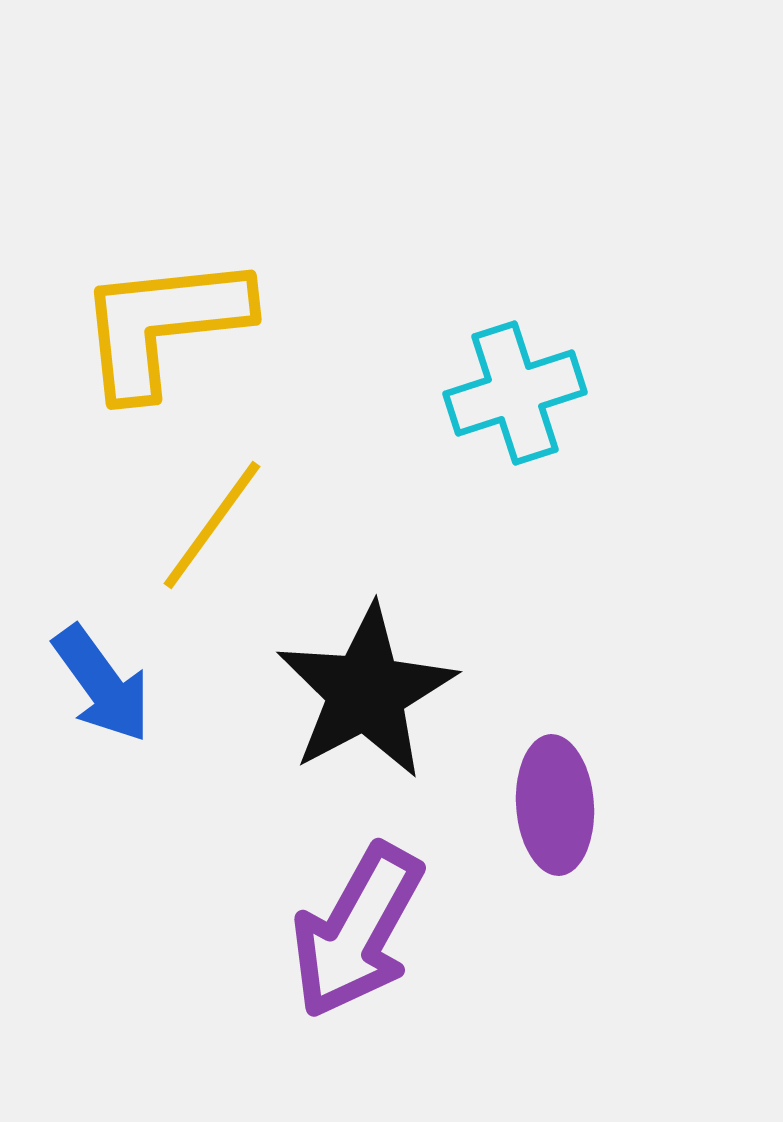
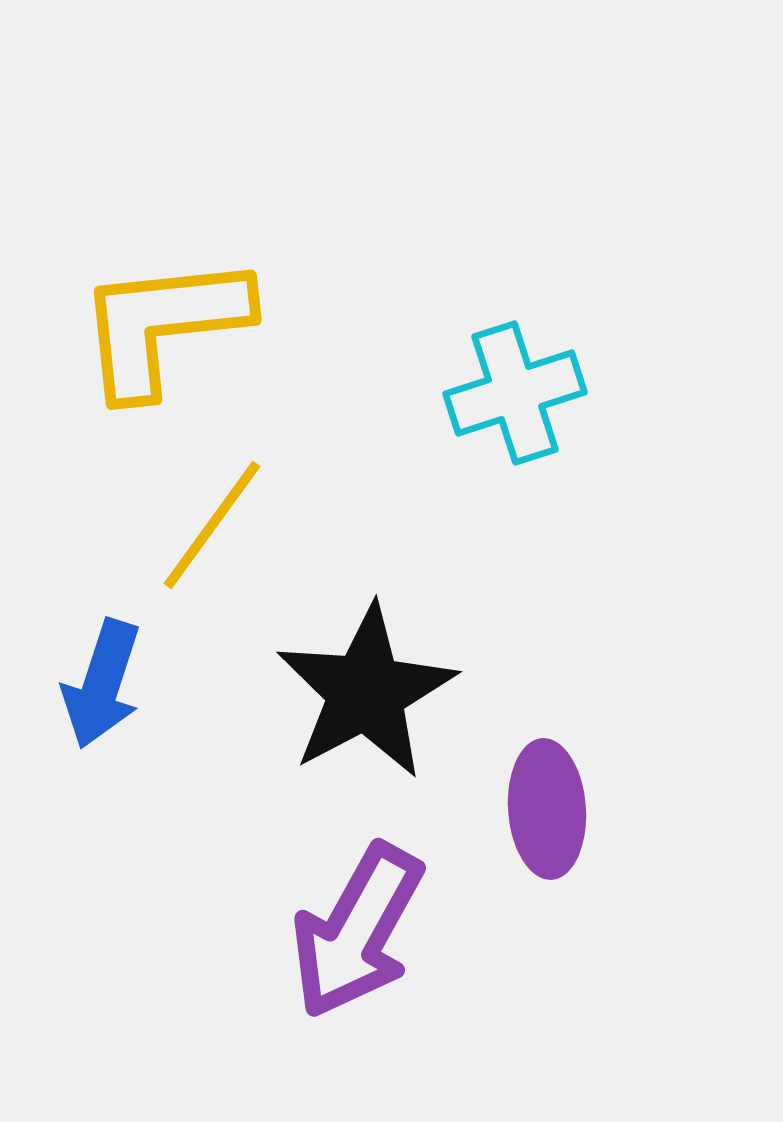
blue arrow: rotated 54 degrees clockwise
purple ellipse: moved 8 px left, 4 px down
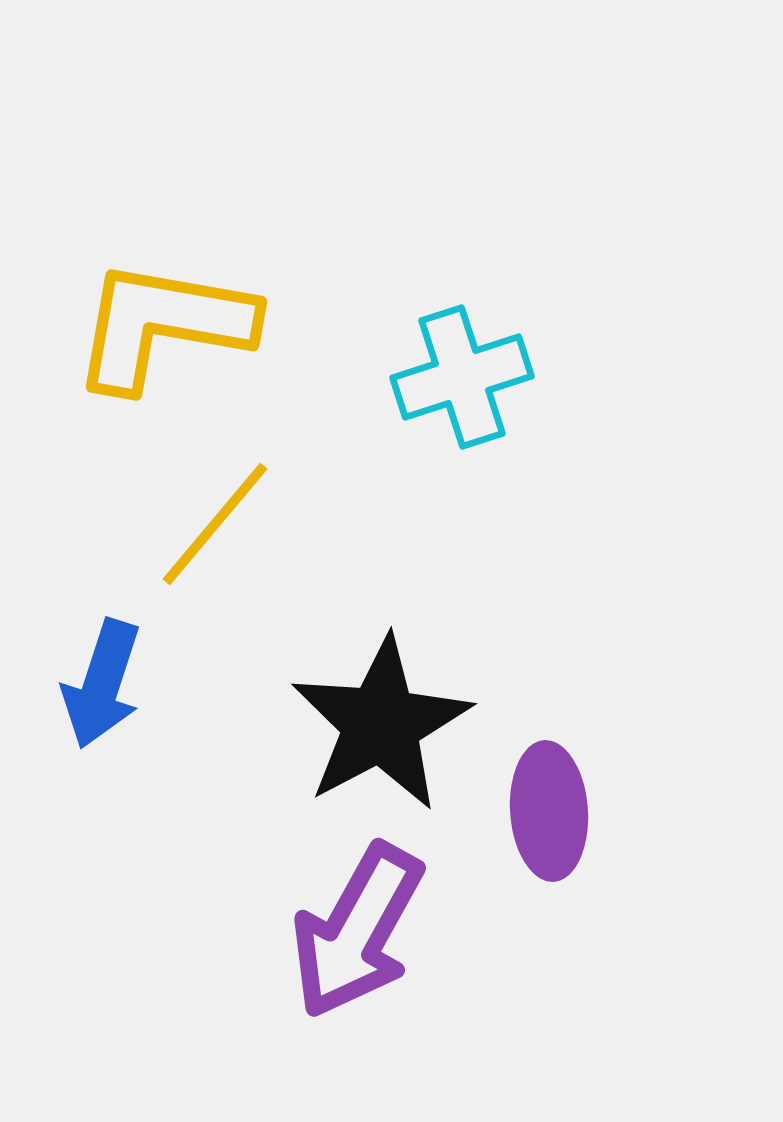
yellow L-shape: rotated 16 degrees clockwise
cyan cross: moved 53 px left, 16 px up
yellow line: moved 3 px right, 1 px up; rotated 4 degrees clockwise
black star: moved 15 px right, 32 px down
purple ellipse: moved 2 px right, 2 px down
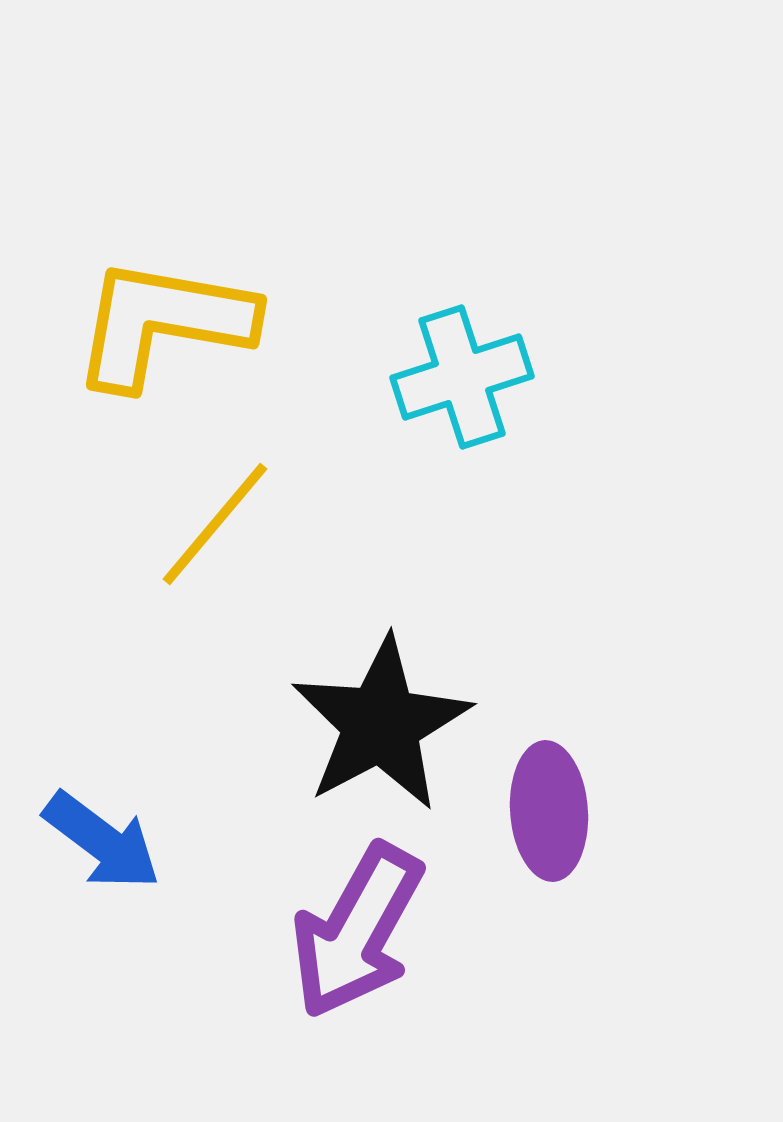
yellow L-shape: moved 2 px up
blue arrow: moved 157 px down; rotated 71 degrees counterclockwise
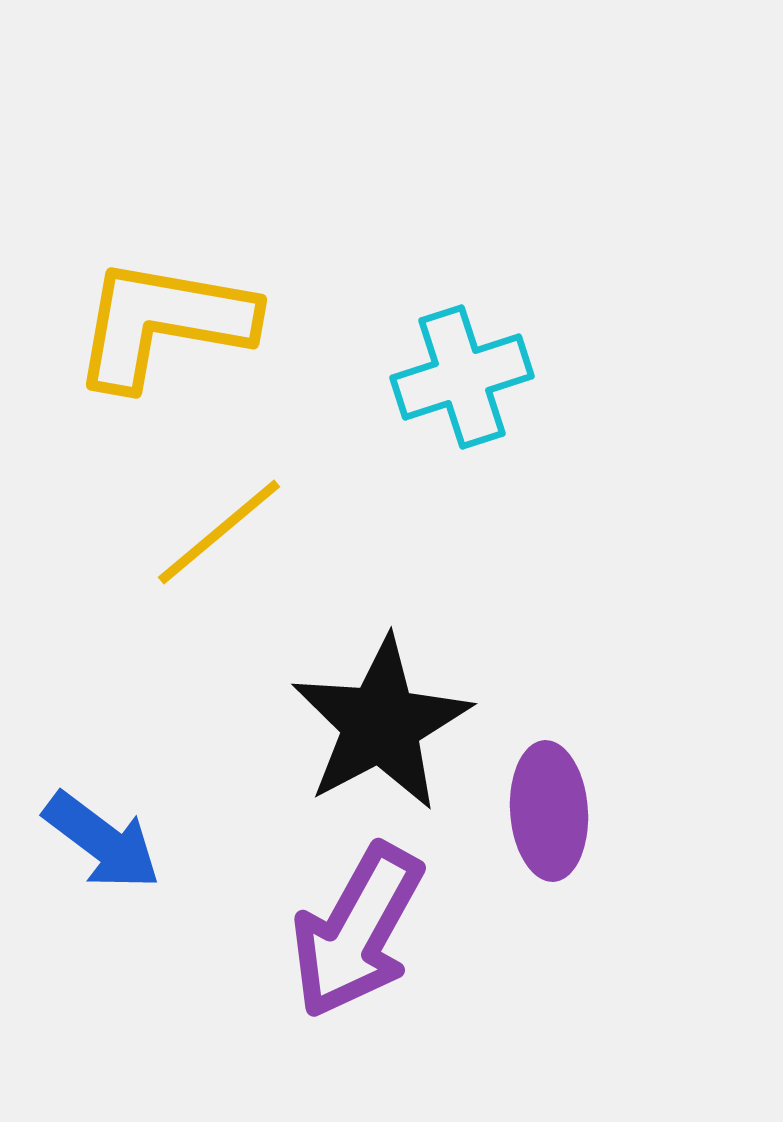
yellow line: moved 4 px right, 8 px down; rotated 10 degrees clockwise
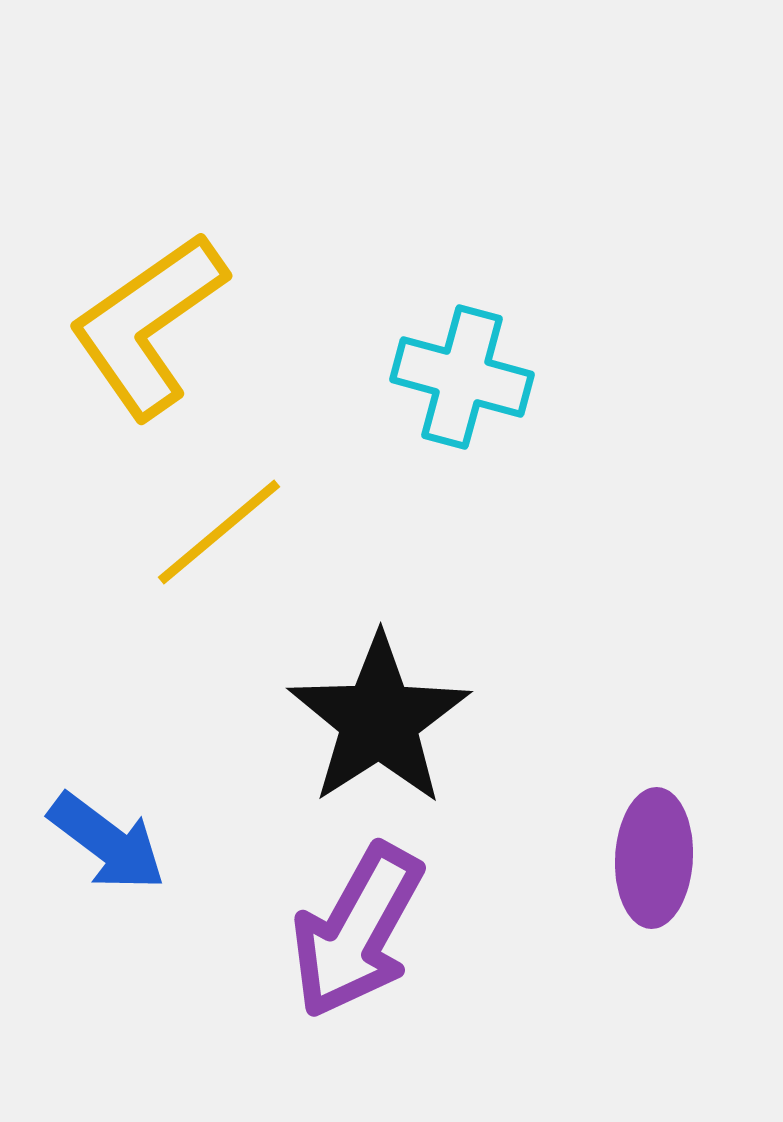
yellow L-shape: moved 15 px left, 2 px down; rotated 45 degrees counterclockwise
cyan cross: rotated 33 degrees clockwise
black star: moved 2 px left, 4 px up; rotated 5 degrees counterclockwise
purple ellipse: moved 105 px right, 47 px down; rotated 7 degrees clockwise
blue arrow: moved 5 px right, 1 px down
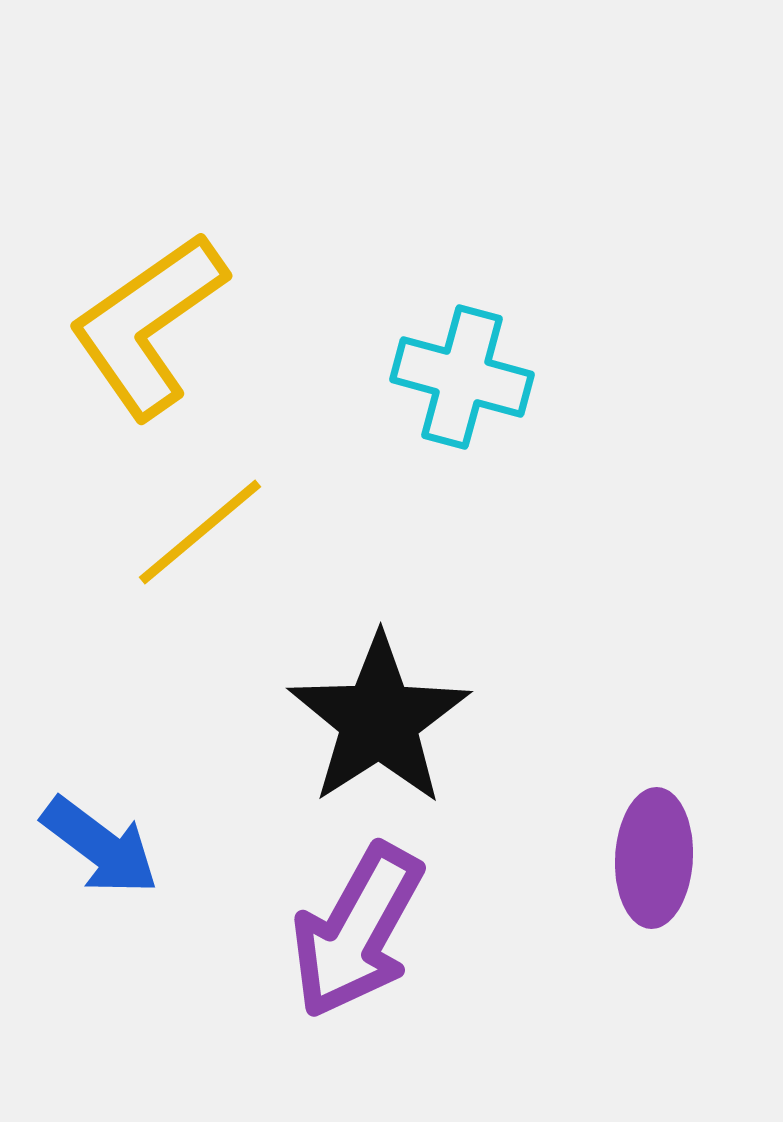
yellow line: moved 19 px left
blue arrow: moved 7 px left, 4 px down
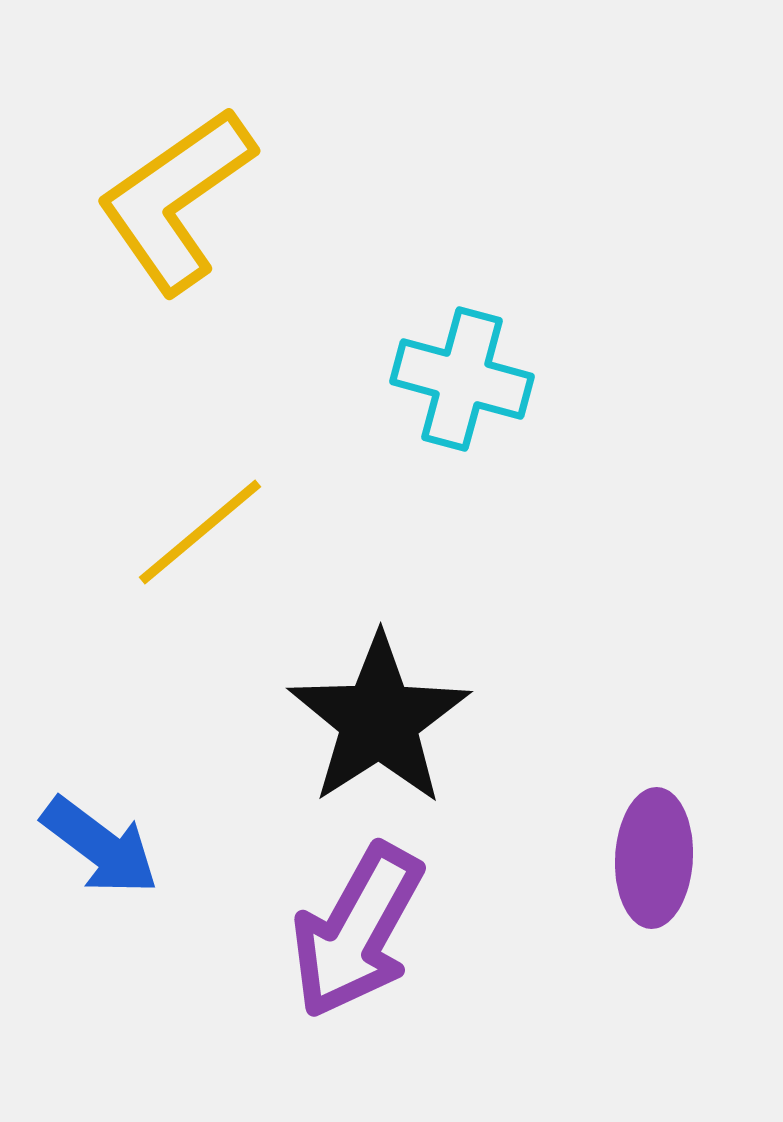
yellow L-shape: moved 28 px right, 125 px up
cyan cross: moved 2 px down
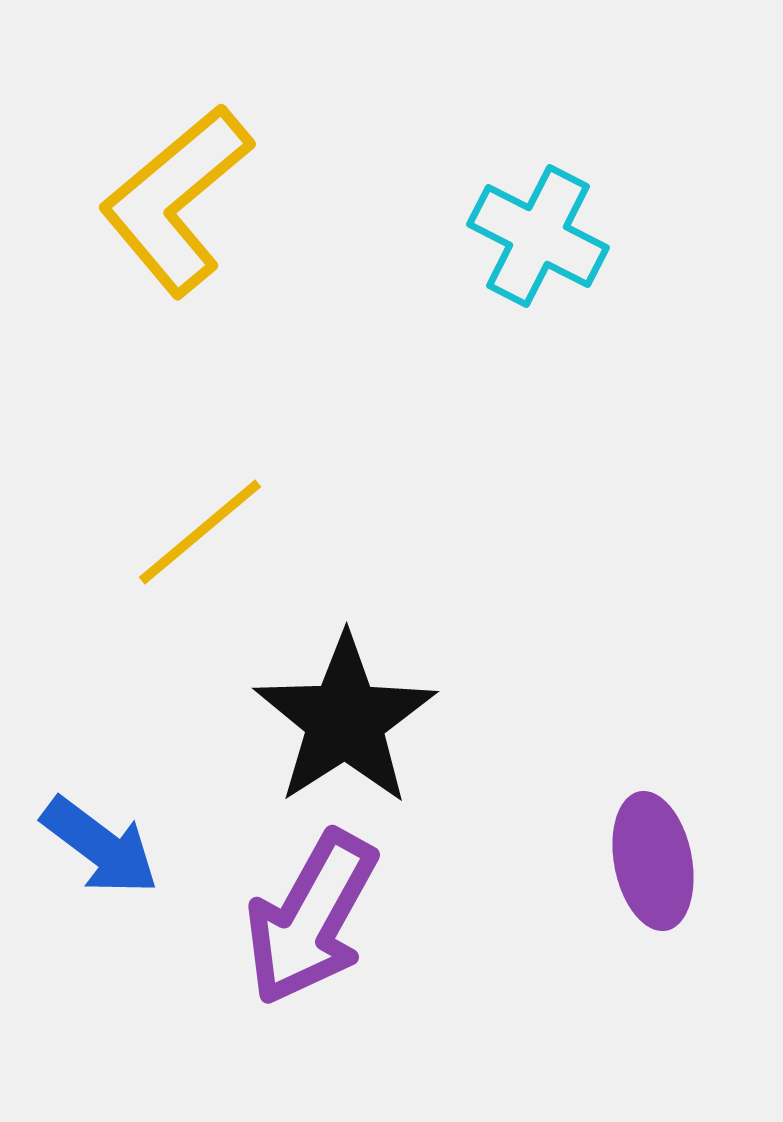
yellow L-shape: rotated 5 degrees counterclockwise
cyan cross: moved 76 px right, 143 px up; rotated 12 degrees clockwise
black star: moved 34 px left
purple ellipse: moved 1 px left, 3 px down; rotated 14 degrees counterclockwise
purple arrow: moved 46 px left, 13 px up
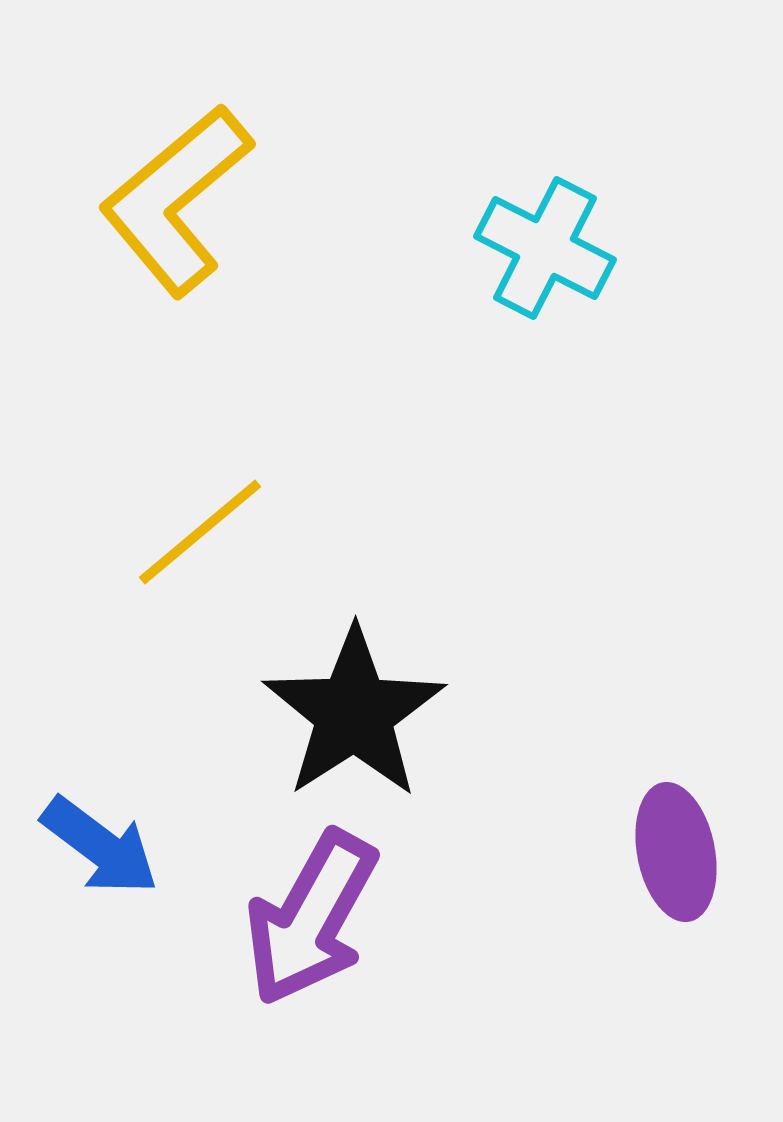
cyan cross: moved 7 px right, 12 px down
black star: moved 9 px right, 7 px up
purple ellipse: moved 23 px right, 9 px up
